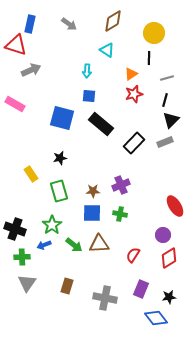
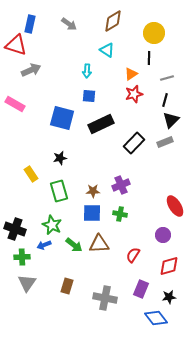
black rectangle at (101, 124): rotated 65 degrees counterclockwise
green star at (52, 225): rotated 12 degrees counterclockwise
red diamond at (169, 258): moved 8 px down; rotated 15 degrees clockwise
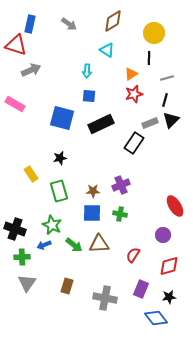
gray rectangle at (165, 142): moved 15 px left, 19 px up
black rectangle at (134, 143): rotated 10 degrees counterclockwise
